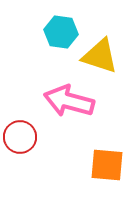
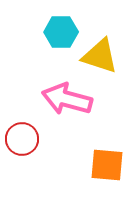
cyan hexagon: rotated 8 degrees counterclockwise
pink arrow: moved 2 px left, 2 px up
red circle: moved 2 px right, 2 px down
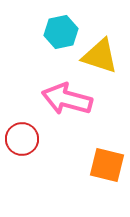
cyan hexagon: rotated 12 degrees counterclockwise
orange square: rotated 9 degrees clockwise
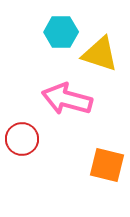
cyan hexagon: rotated 12 degrees clockwise
yellow triangle: moved 2 px up
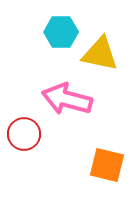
yellow triangle: rotated 6 degrees counterclockwise
red circle: moved 2 px right, 5 px up
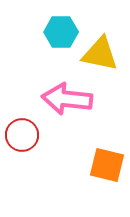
pink arrow: rotated 9 degrees counterclockwise
red circle: moved 2 px left, 1 px down
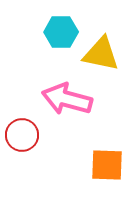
yellow triangle: moved 1 px right
pink arrow: rotated 9 degrees clockwise
orange square: rotated 12 degrees counterclockwise
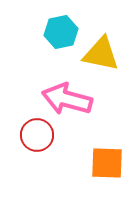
cyan hexagon: rotated 12 degrees counterclockwise
red circle: moved 15 px right
orange square: moved 2 px up
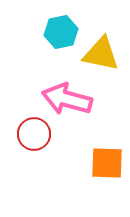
red circle: moved 3 px left, 1 px up
